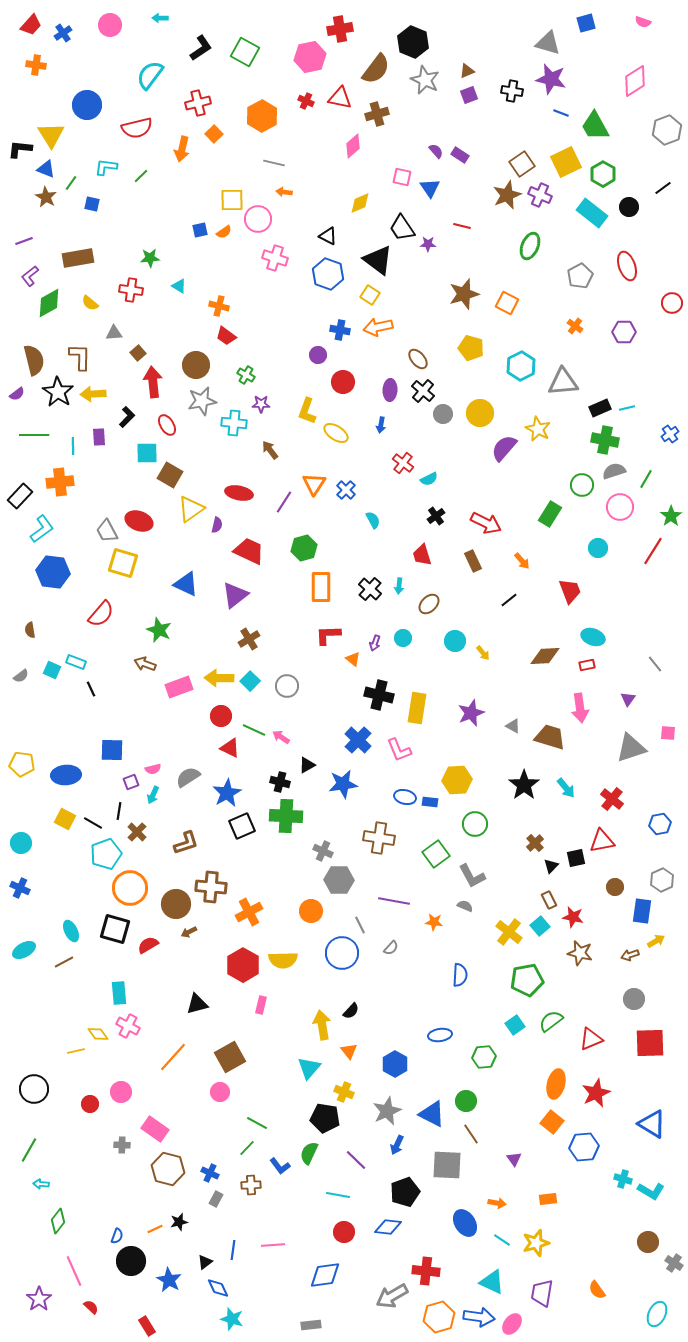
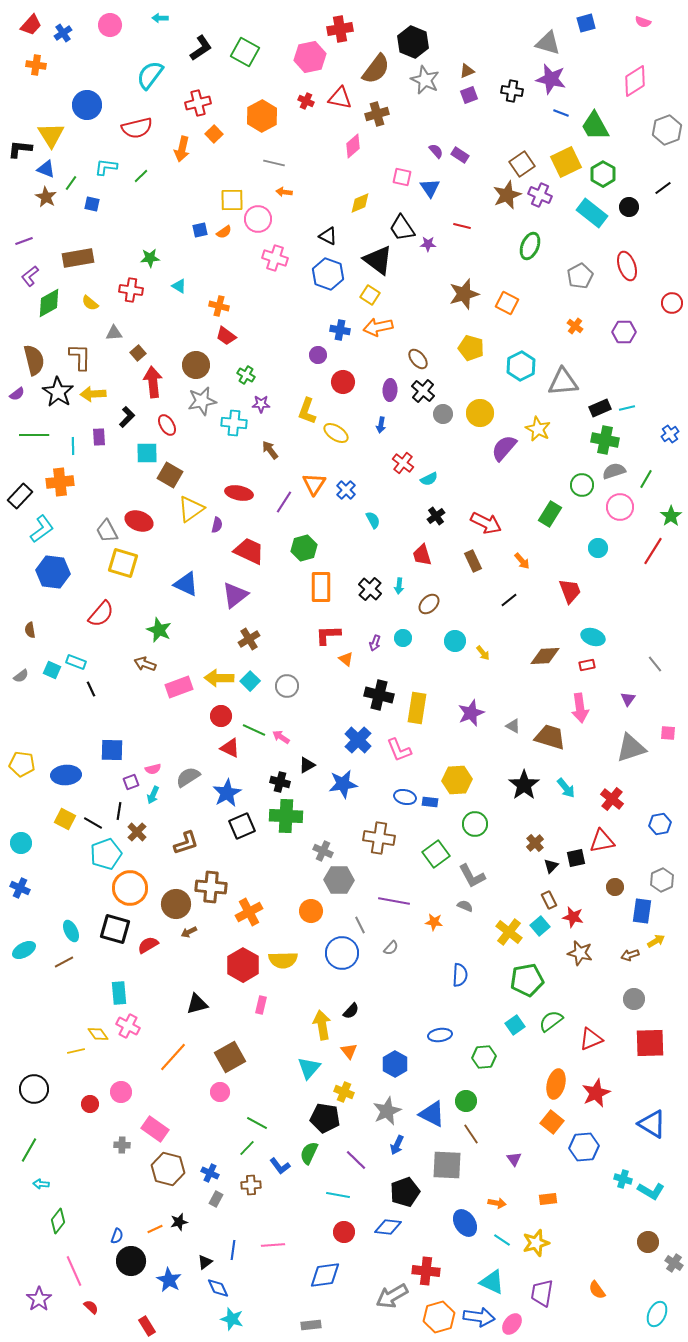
orange triangle at (353, 659): moved 7 px left
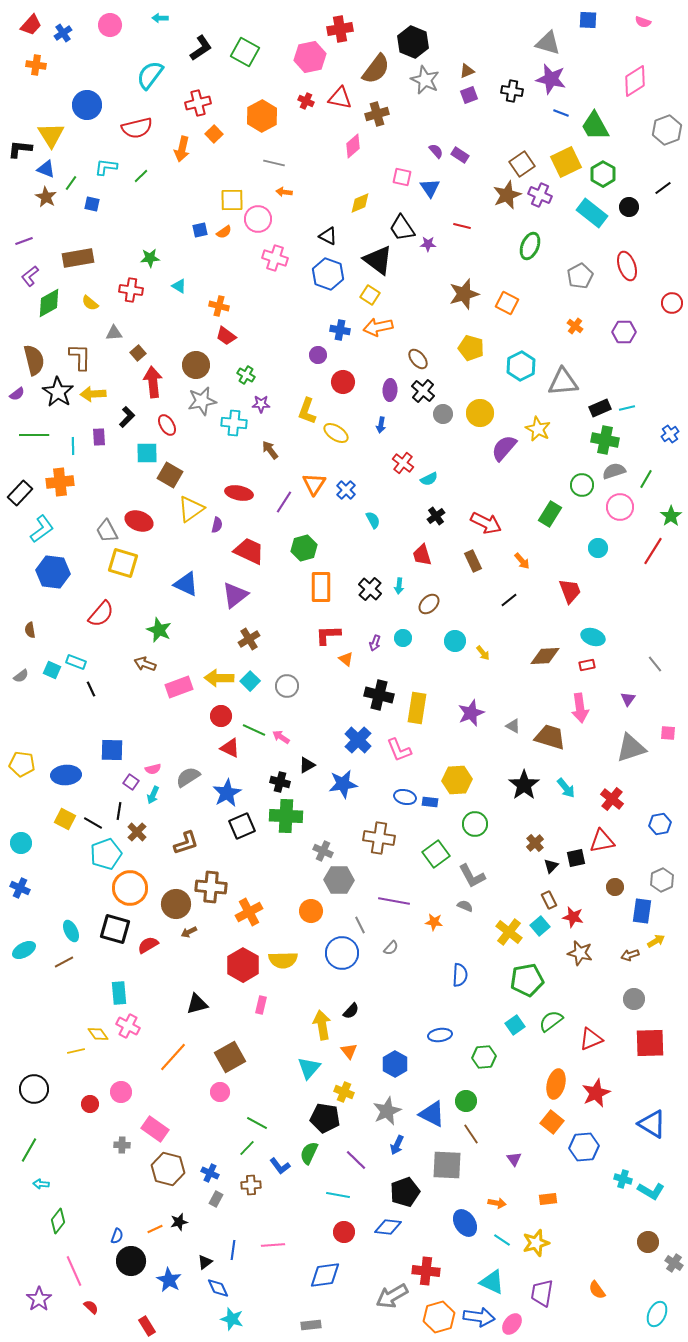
blue square at (586, 23): moved 2 px right, 3 px up; rotated 18 degrees clockwise
black rectangle at (20, 496): moved 3 px up
purple square at (131, 782): rotated 35 degrees counterclockwise
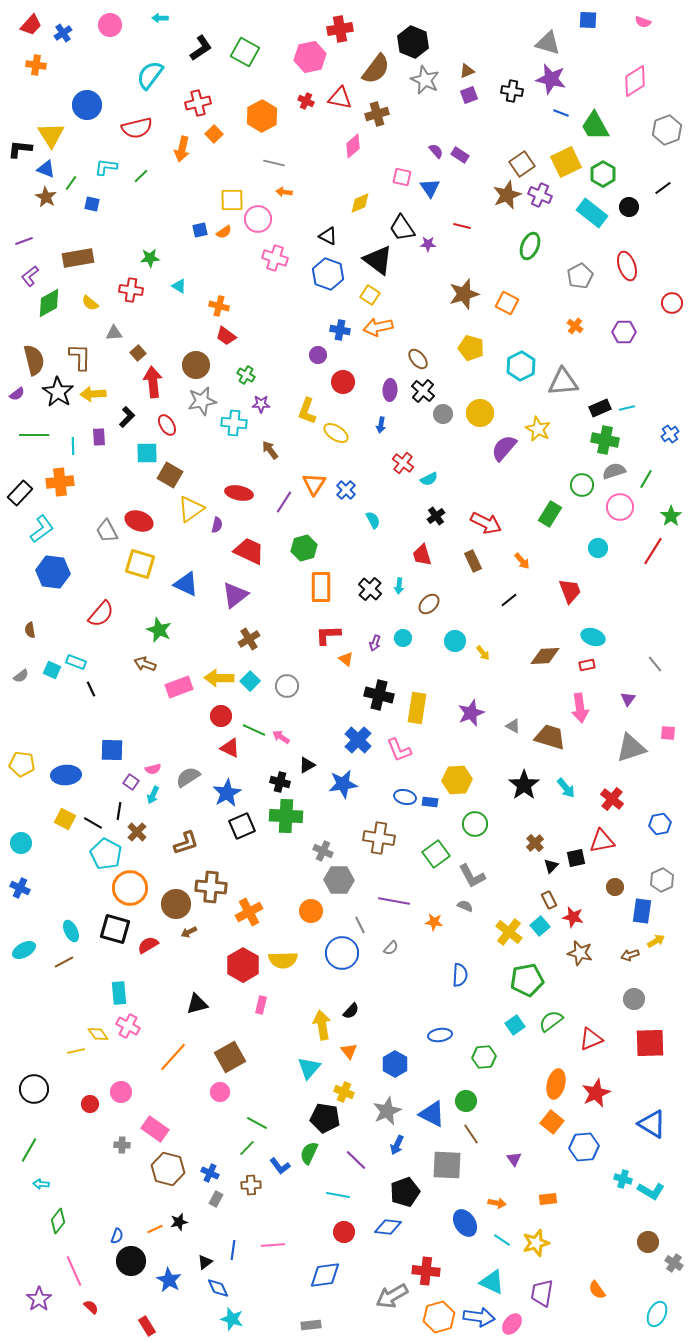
yellow square at (123, 563): moved 17 px right, 1 px down
cyan pentagon at (106, 854): rotated 24 degrees counterclockwise
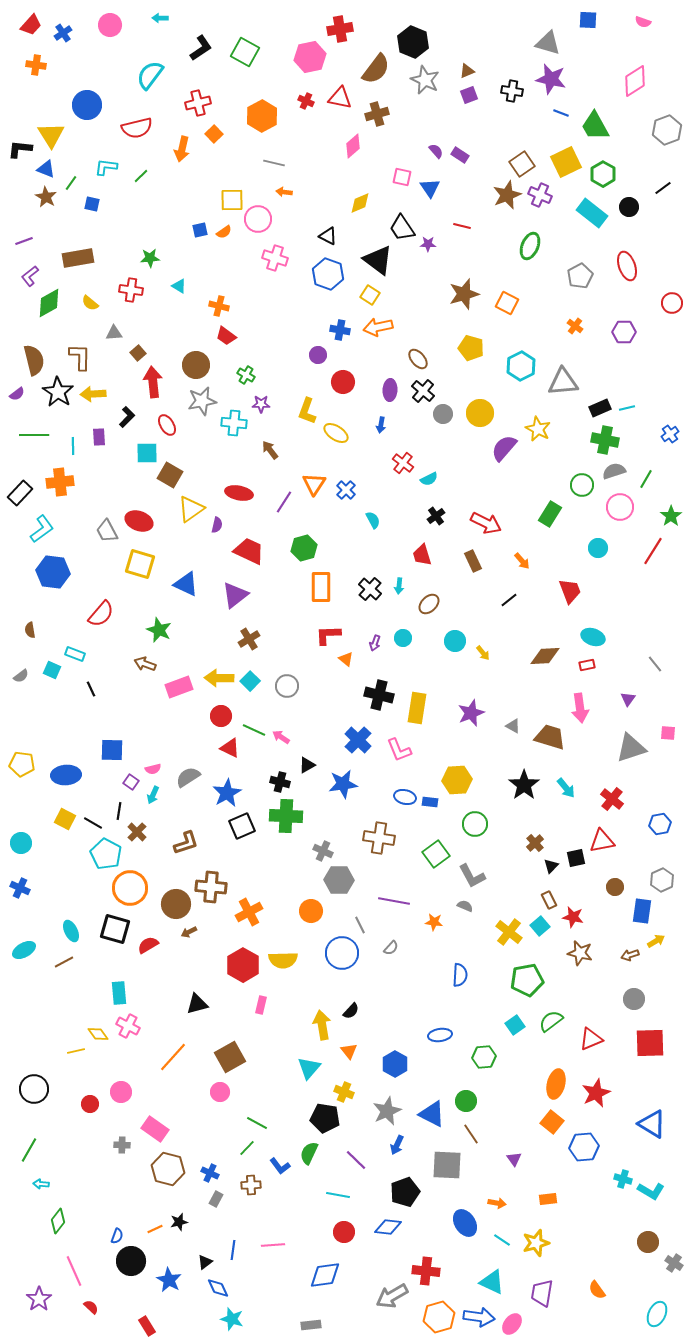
cyan rectangle at (76, 662): moved 1 px left, 8 px up
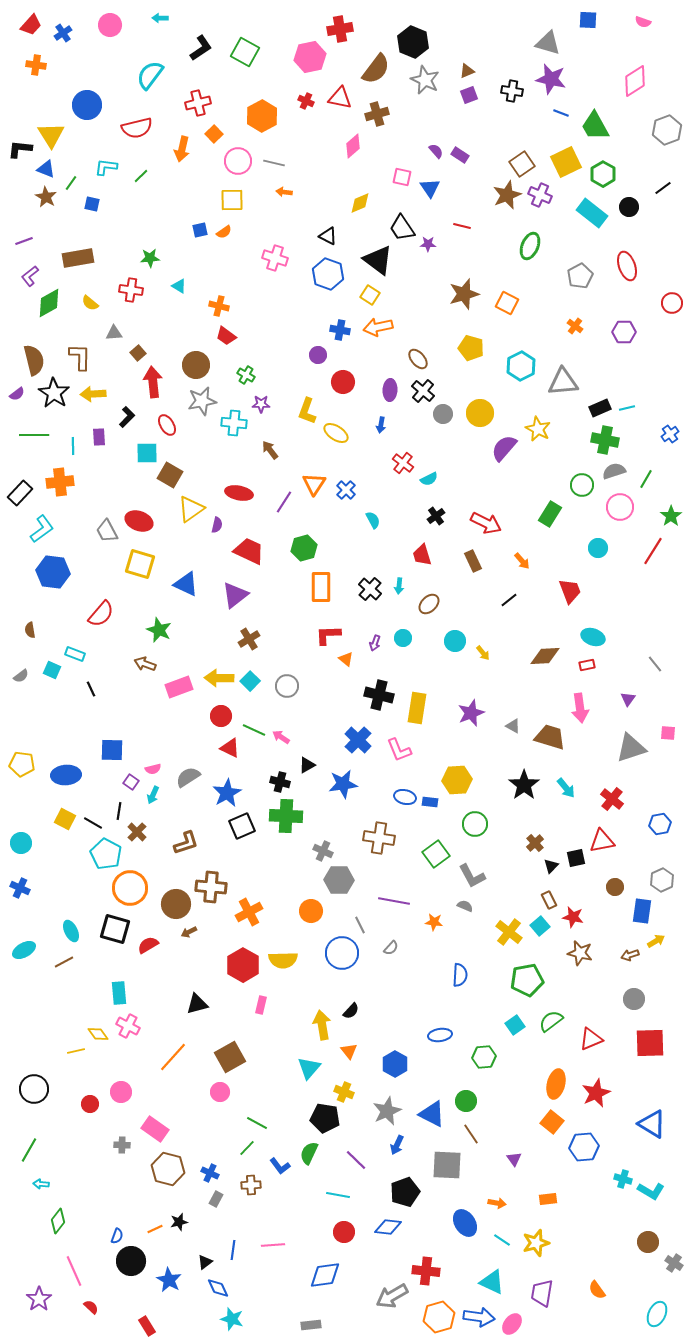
pink circle at (258, 219): moved 20 px left, 58 px up
black star at (58, 392): moved 4 px left, 1 px down
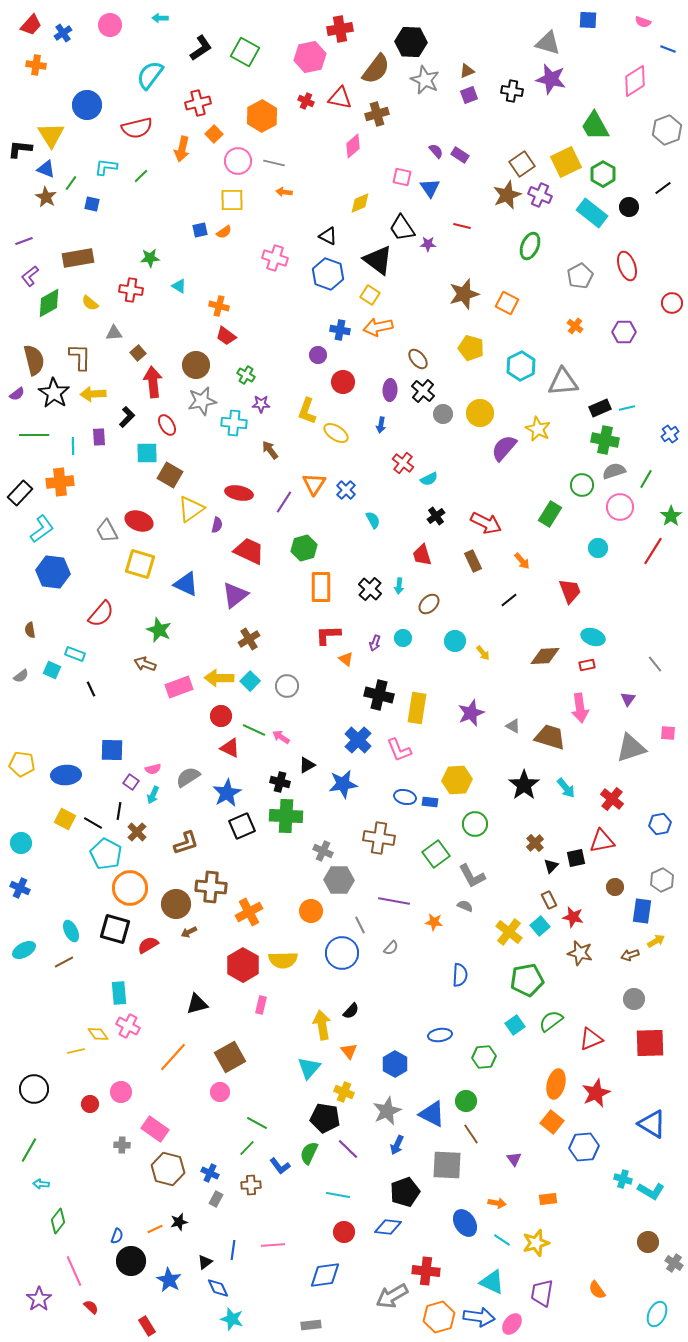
black hexagon at (413, 42): moved 2 px left; rotated 20 degrees counterclockwise
blue line at (561, 113): moved 107 px right, 64 px up
purple line at (356, 1160): moved 8 px left, 11 px up
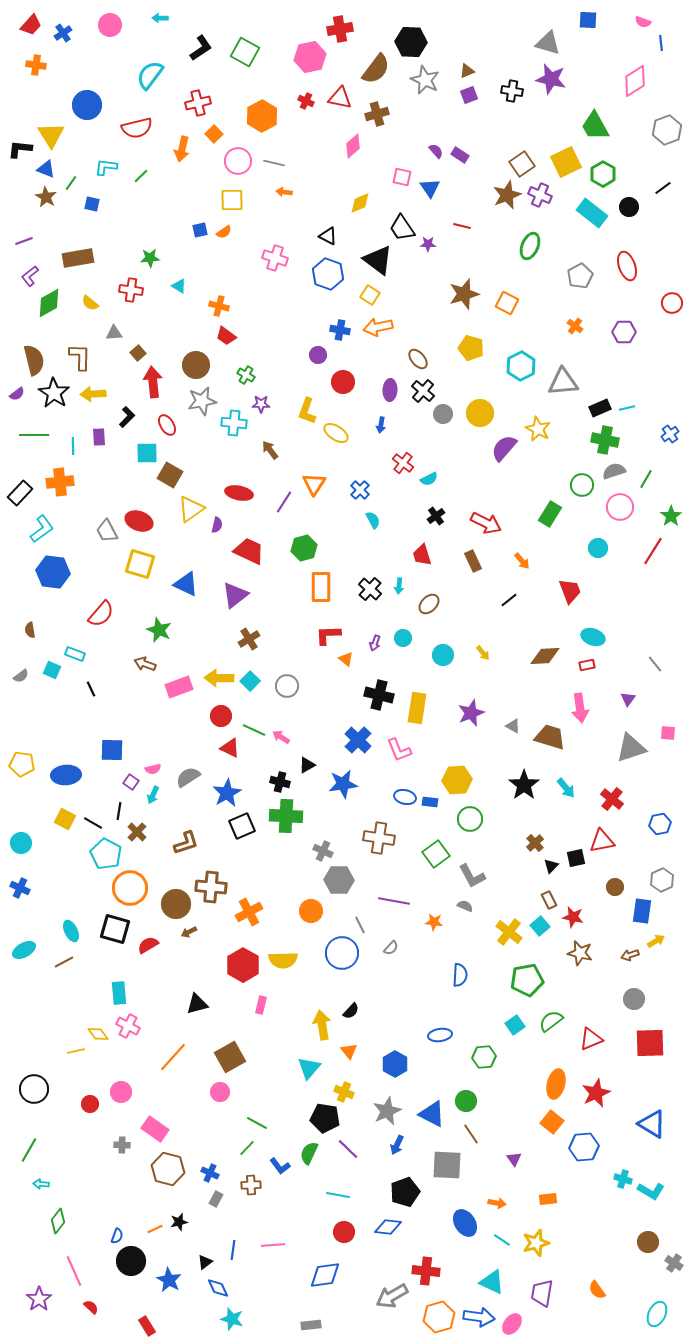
blue line at (668, 49): moved 7 px left, 6 px up; rotated 63 degrees clockwise
blue cross at (346, 490): moved 14 px right
cyan circle at (455, 641): moved 12 px left, 14 px down
green circle at (475, 824): moved 5 px left, 5 px up
